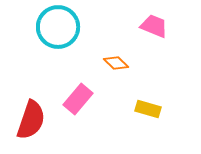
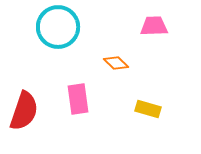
pink trapezoid: rotated 24 degrees counterclockwise
pink rectangle: rotated 48 degrees counterclockwise
red semicircle: moved 7 px left, 9 px up
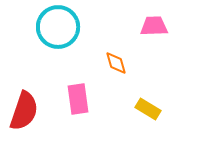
orange diamond: rotated 30 degrees clockwise
yellow rectangle: rotated 15 degrees clockwise
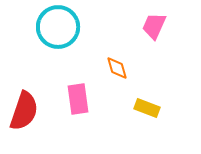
pink trapezoid: rotated 64 degrees counterclockwise
orange diamond: moved 1 px right, 5 px down
yellow rectangle: moved 1 px left, 1 px up; rotated 10 degrees counterclockwise
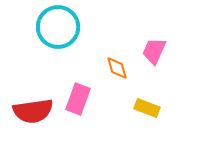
pink trapezoid: moved 25 px down
pink rectangle: rotated 28 degrees clockwise
red semicircle: moved 9 px right; rotated 63 degrees clockwise
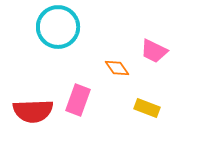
pink trapezoid: rotated 88 degrees counterclockwise
orange diamond: rotated 20 degrees counterclockwise
pink rectangle: moved 1 px down
red semicircle: rotated 6 degrees clockwise
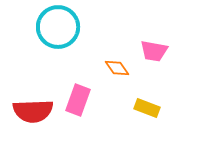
pink trapezoid: rotated 16 degrees counterclockwise
